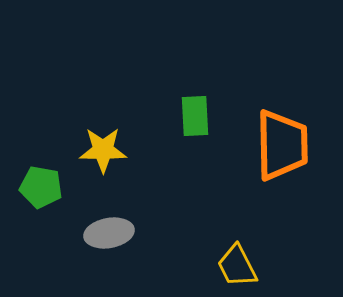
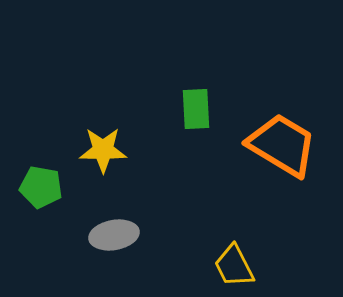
green rectangle: moved 1 px right, 7 px up
orange trapezoid: rotated 58 degrees counterclockwise
gray ellipse: moved 5 px right, 2 px down
yellow trapezoid: moved 3 px left
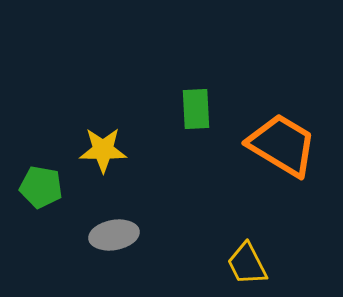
yellow trapezoid: moved 13 px right, 2 px up
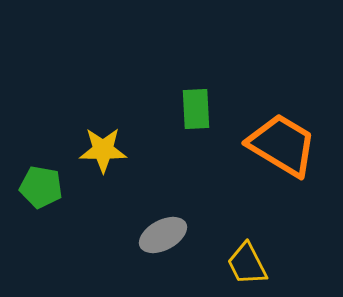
gray ellipse: moved 49 px right; rotated 18 degrees counterclockwise
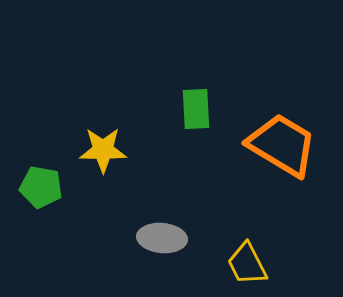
gray ellipse: moved 1 px left, 3 px down; rotated 33 degrees clockwise
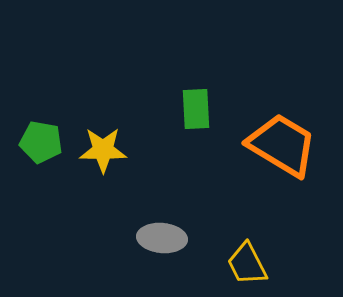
green pentagon: moved 45 px up
